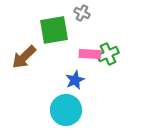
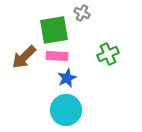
pink rectangle: moved 33 px left, 2 px down
blue star: moved 8 px left, 2 px up
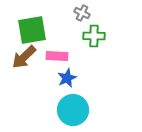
green square: moved 22 px left
green cross: moved 14 px left, 18 px up; rotated 25 degrees clockwise
cyan circle: moved 7 px right
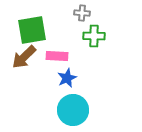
gray cross: rotated 21 degrees counterclockwise
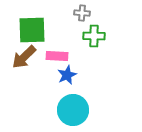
green square: rotated 8 degrees clockwise
blue star: moved 3 px up
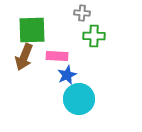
brown arrow: rotated 24 degrees counterclockwise
cyan circle: moved 6 px right, 11 px up
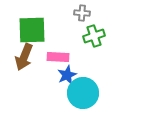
green cross: rotated 20 degrees counterclockwise
pink rectangle: moved 1 px right, 1 px down
cyan circle: moved 4 px right, 6 px up
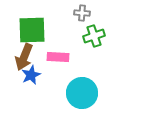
blue star: moved 36 px left
cyan circle: moved 1 px left
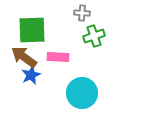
brown arrow: rotated 104 degrees clockwise
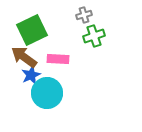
gray cross: moved 2 px right, 2 px down; rotated 21 degrees counterclockwise
green square: rotated 24 degrees counterclockwise
pink rectangle: moved 2 px down
cyan circle: moved 35 px left
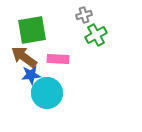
green square: rotated 16 degrees clockwise
green cross: moved 2 px right, 1 px up; rotated 10 degrees counterclockwise
blue star: rotated 18 degrees clockwise
